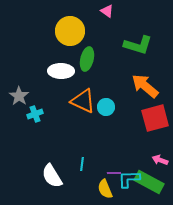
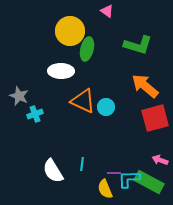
green ellipse: moved 10 px up
gray star: rotated 12 degrees counterclockwise
white semicircle: moved 1 px right, 5 px up
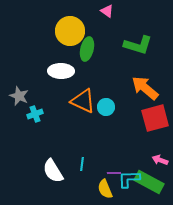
orange arrow: moved 2 px down
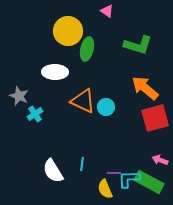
yellow circle: moved 2 px left
white ellipse: moved 6 px left, 1 px down
cyan cross: rotated 14 degrees counterclockwise
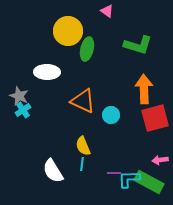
white ellipse: moved 8 px left
orange arrow: moved 1 px left, 1 px down; rotated 48 degrees clockwise
cyan circle: moved 5 px right, 8 px down
cyan cross: moved 12 px left, 4 px up
pink arrow: rotated 28 degrees counterclockwise
yellow semicircle: moved 22 px left, 43 px up
